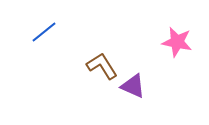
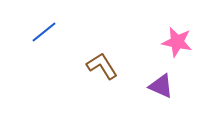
purple triangle: moved 28 px right
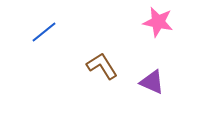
pink star: moved 19 px left, 20 px up
purple triangle: moved 9 px left, 4 px up
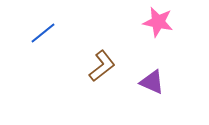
blue line: moved 1 px left, 1 px down
brown L-shape: rotated 84 degrees clockwise
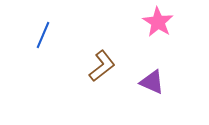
pink star: rotated 20 degrees clockwise
blue line: moved 2 px down; rotated 28 degrees counterclockwise
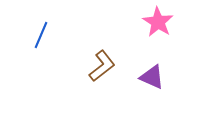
blue line: moved 2 px left
purple triangle: moved 5 px up
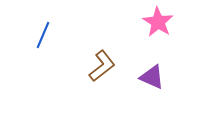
blue line: moved 2 px right
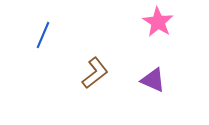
brown L-shape: moved 7 px left, 7 px down
purple triangle: moved 1 px right, 3 px down
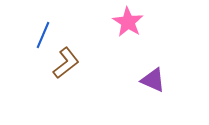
pink star: moved 30 px left
brown L-shape: moved 29 px left, 10 px up
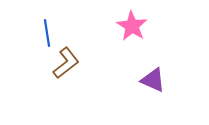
pink star: moved 4 px right, 4 px down
blue line: moved 4 px right, 2 px up; rotated 32 degrees counterclockwise
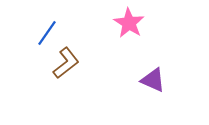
pink star: moved 3 px left, 3 px up
blue line: rotated 44 degrees clockwise
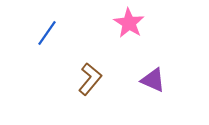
brown L-shape: moved 24 px right, 16 px down; rotated 12 degrees counterclockwise
